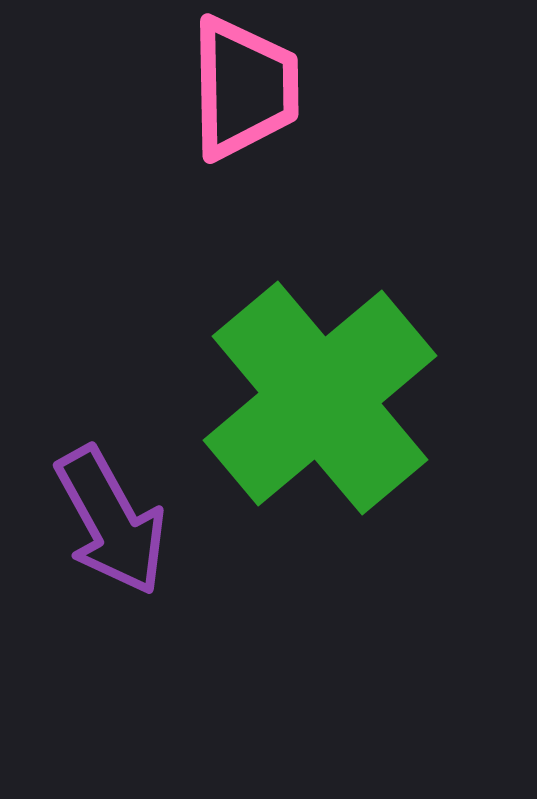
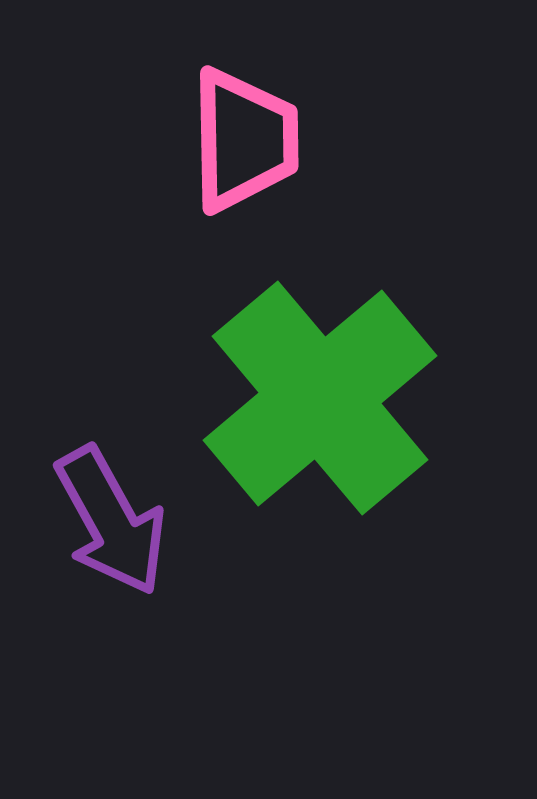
pink trapezoid: moved 52 px down
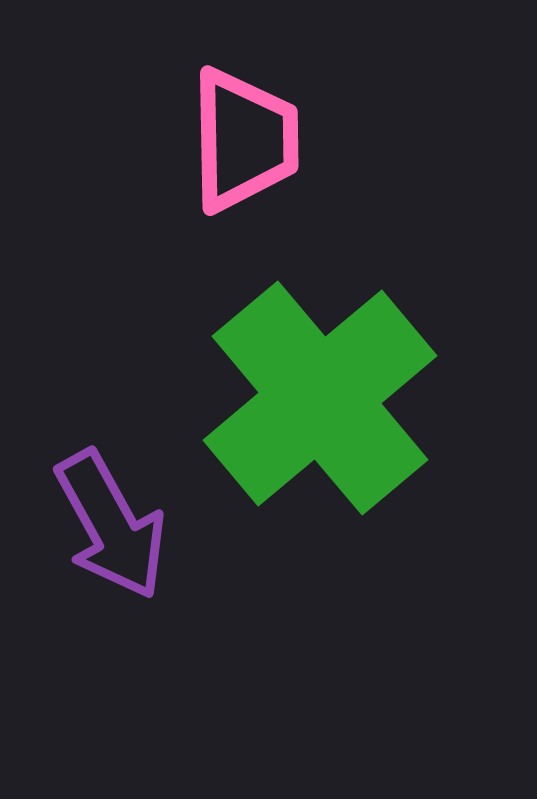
purple arrow: moved 4 px down
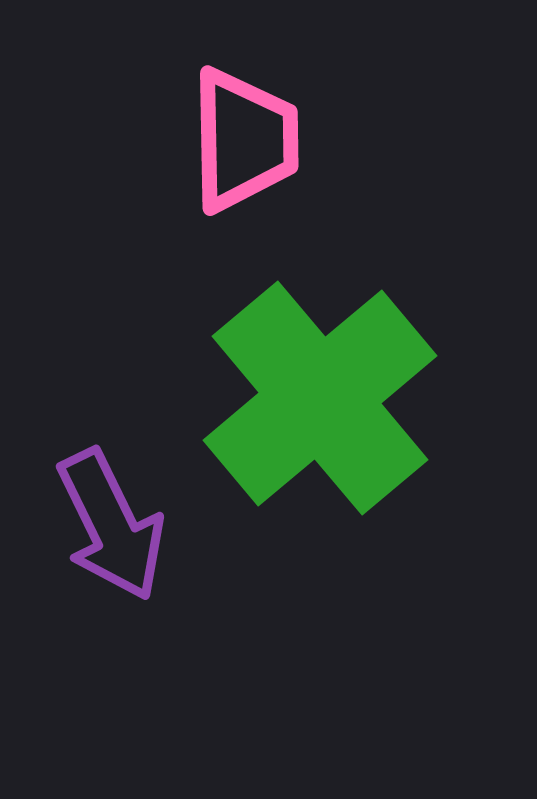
purple arrow: rotated 3 degrees clockwise
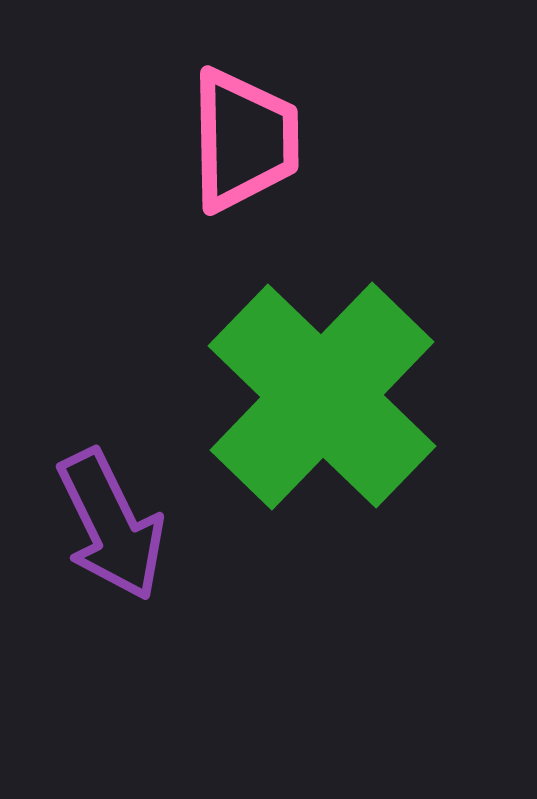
green cross: moved 2 px right, 2 px up; rotated 6 degrees counterclockwise
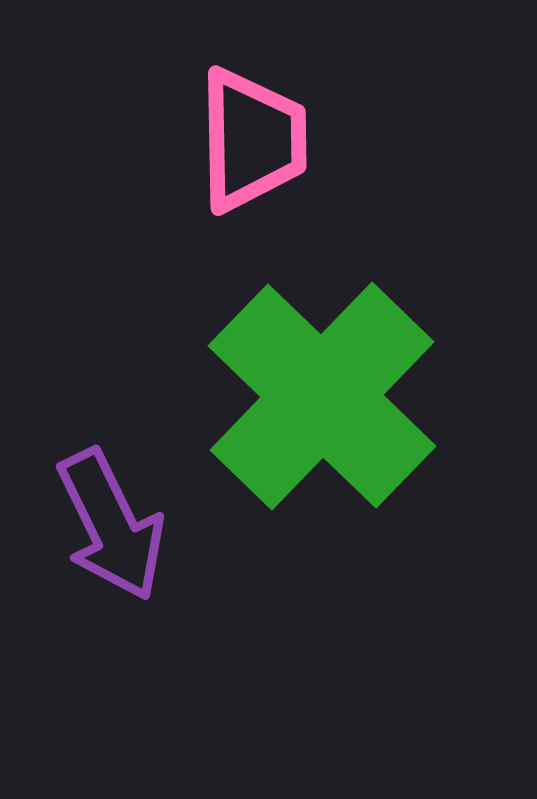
pink trapezoid: moved 8 px right
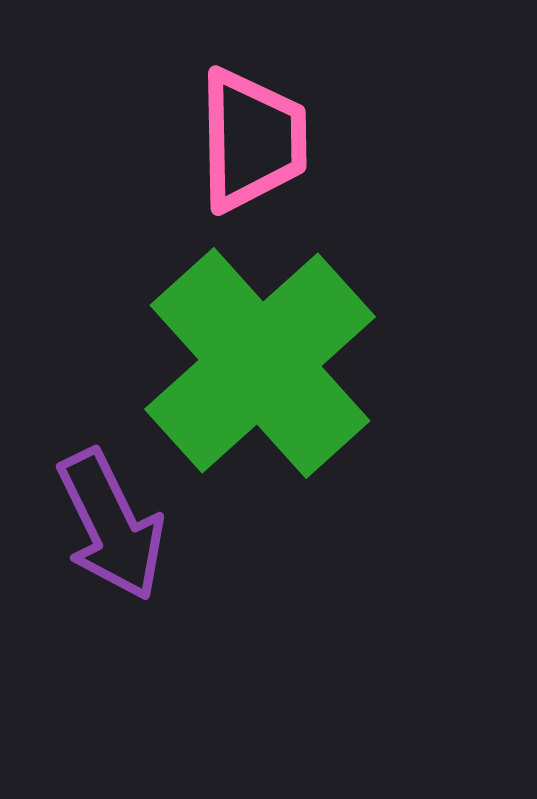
green cross: moved 62 px left, 33 px up; rotated 4 degrees clockwise
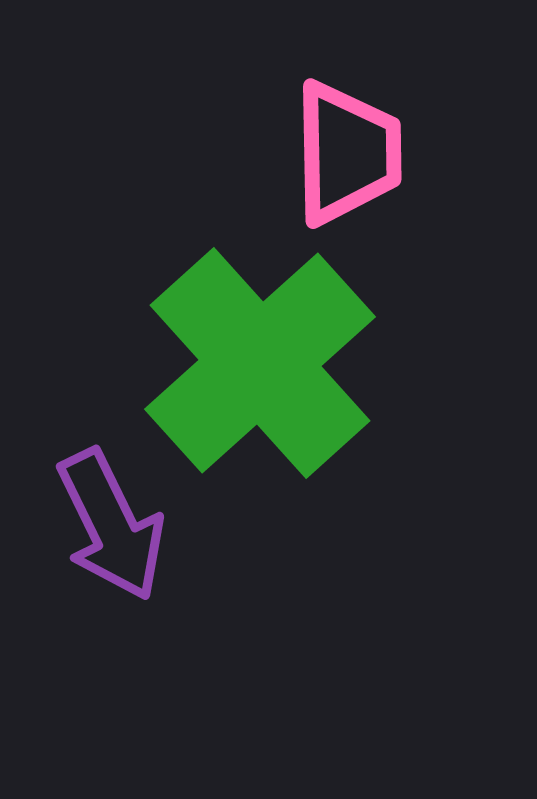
pink trapezoid: moved 95 px right, 13 px down
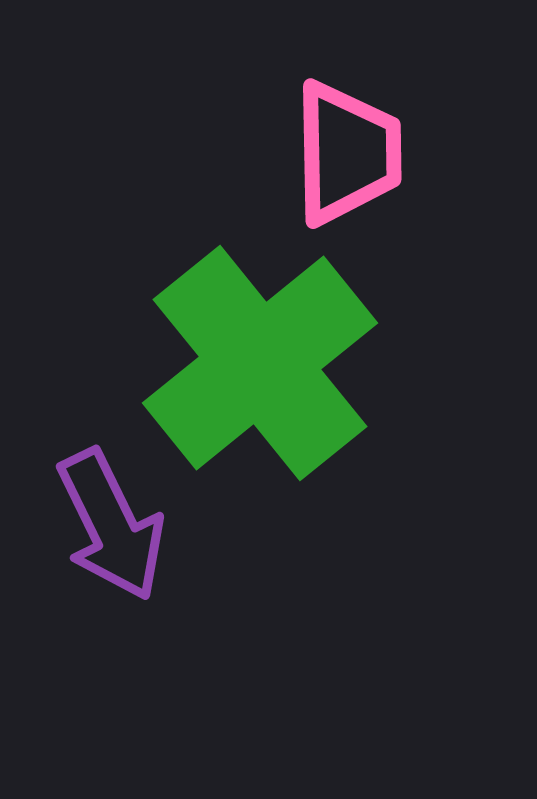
green cross: rotated 3 degrees clockwise
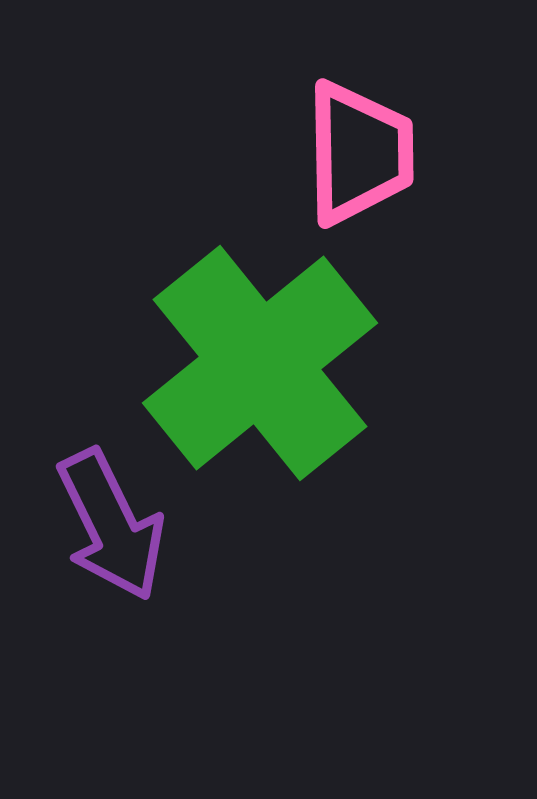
pink trapezoid: moved 12 px right
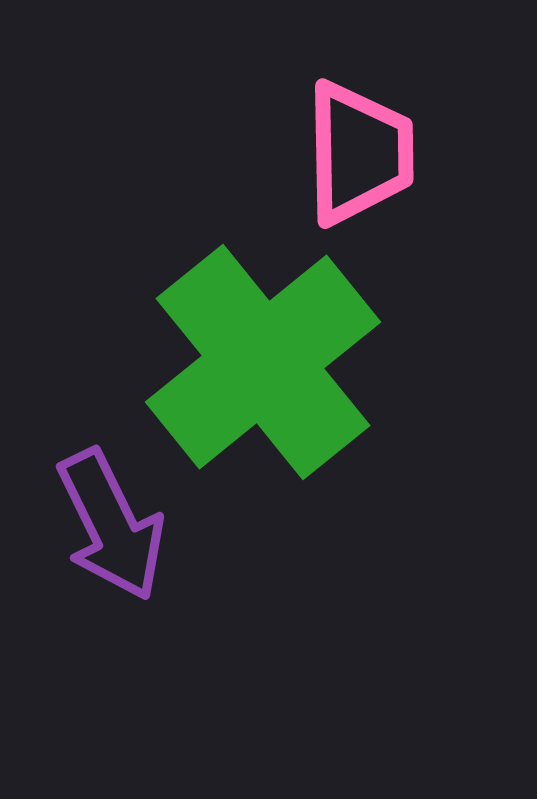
green cross: moved 3 px right, 1 px up
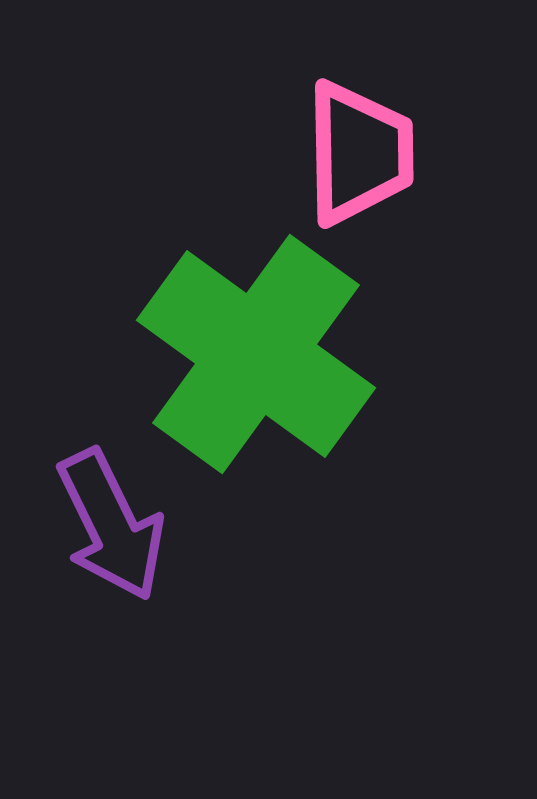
green cross: moved 7 px left, 8 px up; rotated 15 degrees counterclockwise
